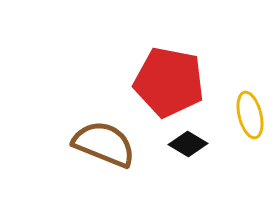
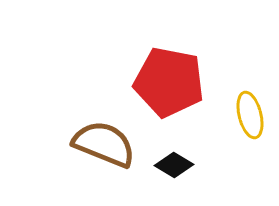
black diamond: moved 14 px left, 21 px down
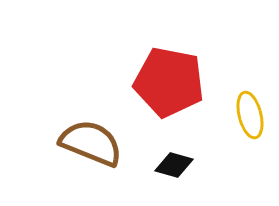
brown semicircle: moved 13 px left, 1 px up
black diamond: rotated 15 degrees counterclockwise
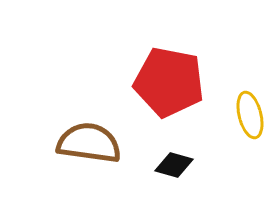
brown semicircle: moved 2 px left; rotated 14 degrees counterclockwise
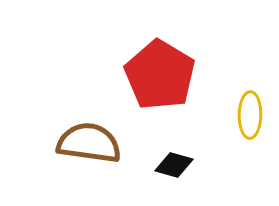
red pentagon: moved 9 px left, 7 px up; rotated 20 degrees clockwise
yellow ellipse: rotated 15 degrees clockwise
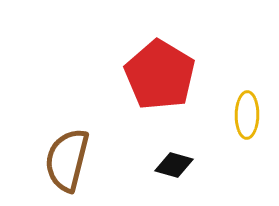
yellow ellipse: moved 3 px left
brown semicircle: moved 22 px left, 17 px down; rotated 84 degrees counterclockwise
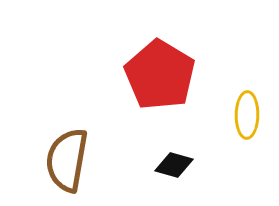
brown semicircle: rotated 4 degrees counterclockwise
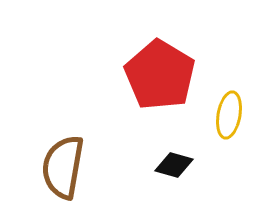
yellow ellipse: moved 18 px left; rotated 9 degrees clockwise
brown semicircle: moved 4 px left, 7 px down
